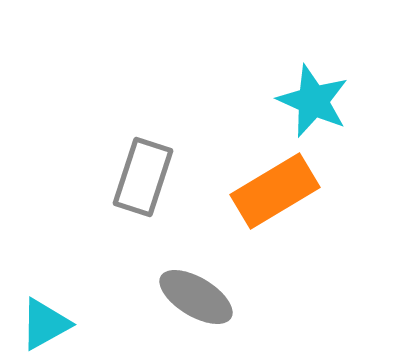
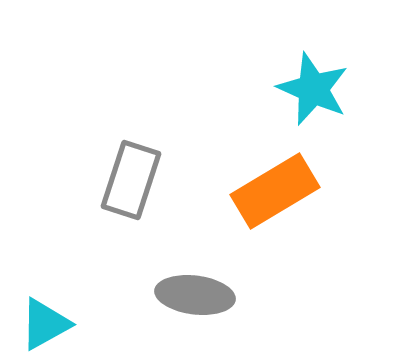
cyan star: moved 12 px up
gray rectangle: moved 12 px left, 3 px down
gray ellipse: moved 1 px left, 2 px up; rotated 24 degrees counterclockwise
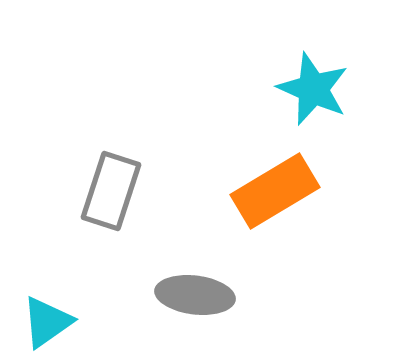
gray rectangle: moved 20 px left, 11 px down
cyan triangle: moved 2 px right, 2 px up; rotated 6 degrees counterclockwise
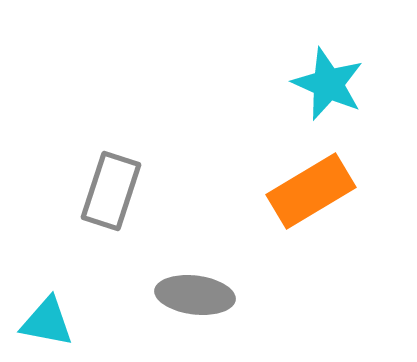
cyan star: moved 15 px right, 5 px up
orange rectangle: moved 36 px right
cyan triangle: rotated 46 degrees clockwise
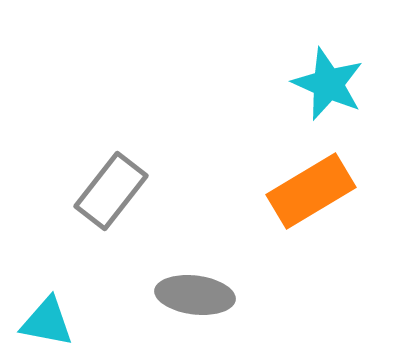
gray rectangle: rotated 20 degrees clockwise
